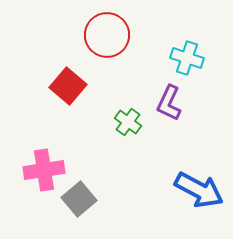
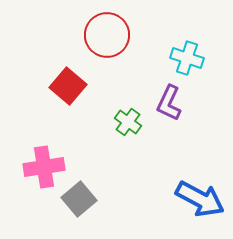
pink cross: moved 3 px up
blue arrow: moved 1 px right, 9 px down
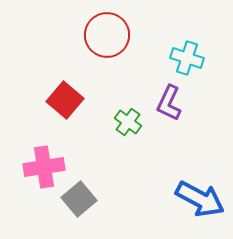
red square: moved 3 px left, 14 px down
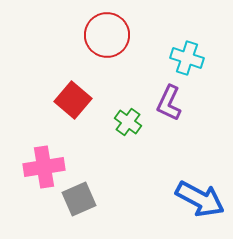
red square: moved 8 px right
gray square: rotated 16 degrees clockwise
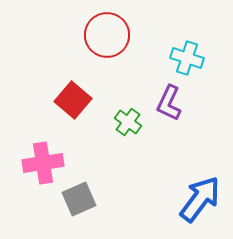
pink cross: moved 1 px left, 4 px up
blue arrow: rotated 81 degrees counterclockwise
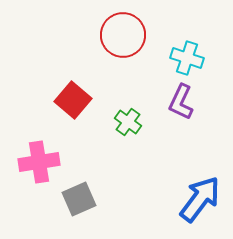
red circle: moved 16 px right
purple L-shape: moved 12 px right, 1 px up
pink cross: moved 4 px left, 1 px up
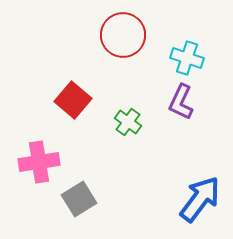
gray square: rotated 8 degrees counterclockwise
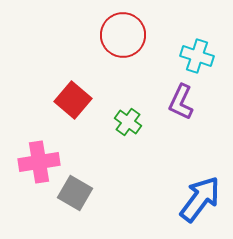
cyan cross: moved 10 px right, 2 px up
gray square: moved 4 px left, 6 px up; rotated 28 degrees counterclockwise
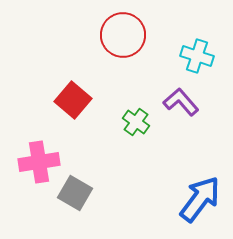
purple L-shape: rotated 114 degrees clockwise
green cross: moved 8 px right
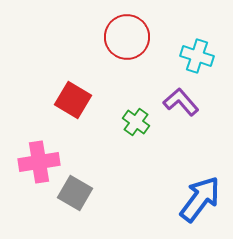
red circle: moved 4 px right, 2 px down
red square: rotated 9 degrees counterclockwise
